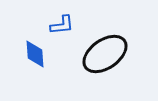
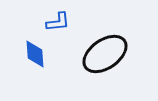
blue L-shape: moved 4 px left, 3 px up
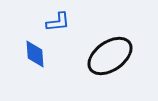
black ellipse: moved 5 px right, 2 px down
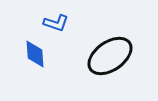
blue L-shape: moved 2 px left, 1 px down; rotated 25 degrees clockwise
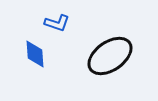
blue L-shape: moved 1 px right
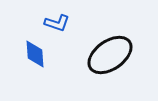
black ellipse: moved 1 px up
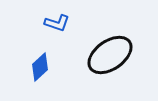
blue diamond: moved 5 px right, 13 px down; rotated 52 degrees clockwise
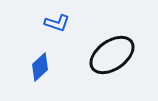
black ellipse: moved 2 px right
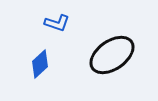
blue diamond: moved 3 px up
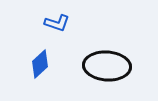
black ellipse: moved 5 px left, 11 px down; rotated 39 degrees clockwise
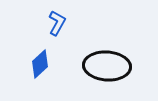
blue L-shape: rotated 80 degrees counterclockwise
